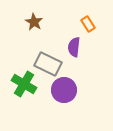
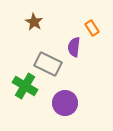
orange rectangle: moved 4 px right, 4 px down
green cross: moved 1 px right, 2 px down
purple circle: moved 1 px right, 13 px down
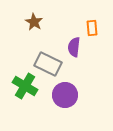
orange rectangle: rotated 28 degrees clockwise
purple circle: moved 8 px up
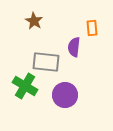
brown star: moved 1 px up
gray rectangle: moved 2 px left, 2 px up; rotated 20 degrees counterclockwise
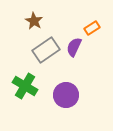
orange rectangle: rotated 63 degrees clockwise
purple semicircle: rotated 18 degrees clockwise
gray rectangle: moved 12 px up; rotated 40 degrees counterclockwise
purple circle: moved 1 px right
